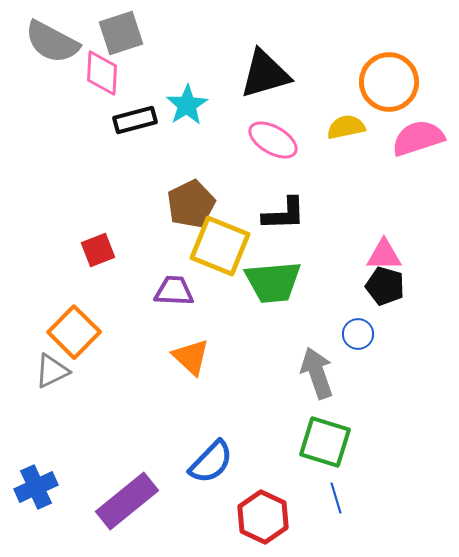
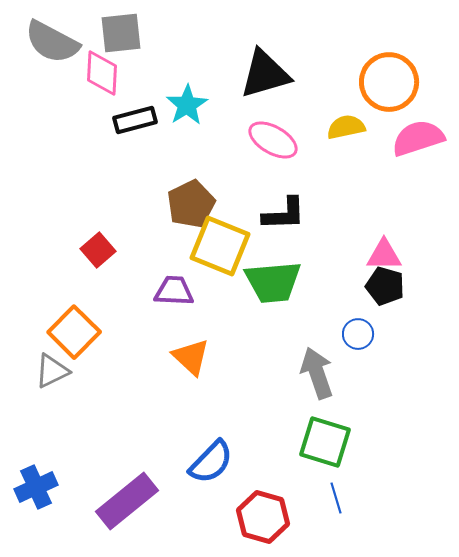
gray square: rotated 12 degrees clockwise
red square: rotated 20 degrees counterclockwise
red hexagon: rotated 9 degrees counterclockwise
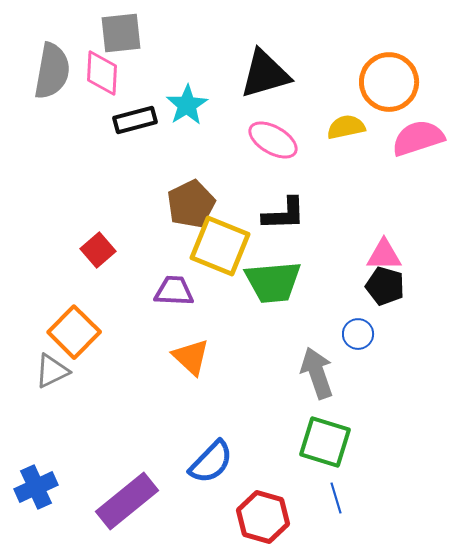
gray semicircle: moved 29 px down; rotated 108 degrees counterclockwise
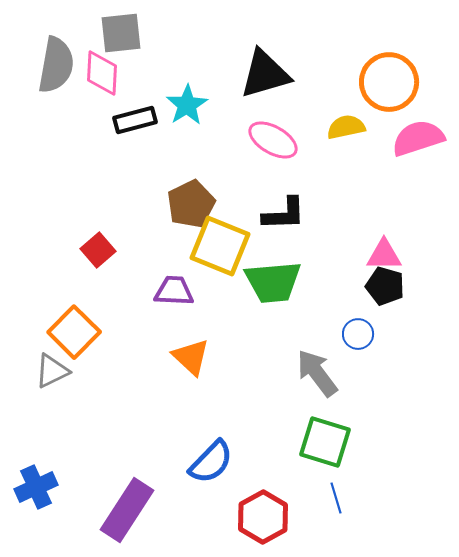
gray semicircle: moved 4 px right, 6 px up
gray arrow: rotated 18 degrees counterclockwise
purple rectangle: moved 9 px down; rotated 18 degrees counterclockwise
red hexagon: rotated 15 degrees clockwise
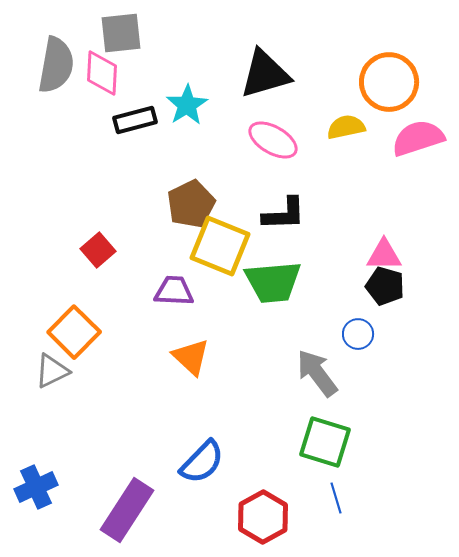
blue semicircle: moved 9 px left
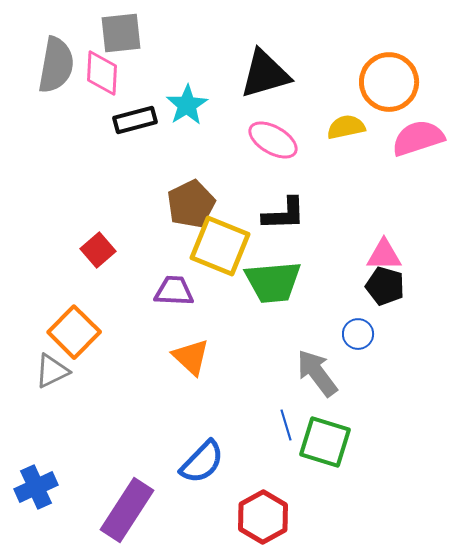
blue line: moved 50 px left, 73 px up
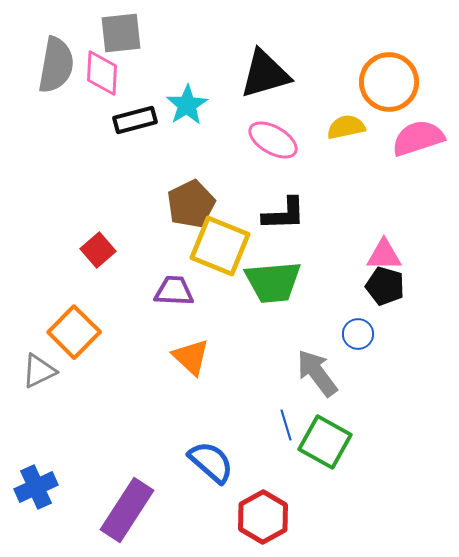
gray triangle: moved 13 px left
green square: rotated 12 degrees clockwise
blue semicircle: moved 9 px right; rotated 93 degrees counterclockwise
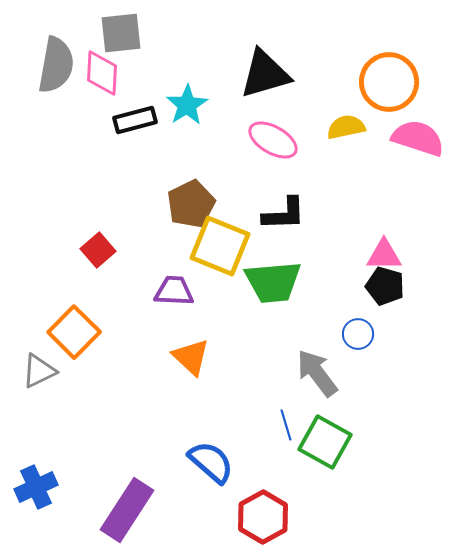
pink semicircle: rotated 36 degrees clockwise
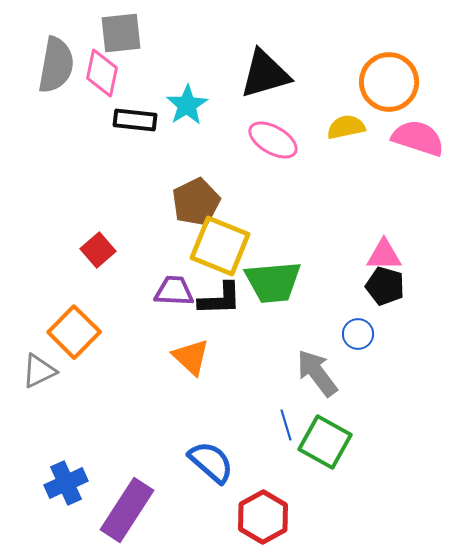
pink diamond: rotated 9 degrees clockwise
black rectangle: rotated 21 degrees clockwise
brown pentagon: moved 5 px right, 2 px up
black L-shape: moved 64 px left, 85 px down
blue cross: moved 30 px right, 4 px up
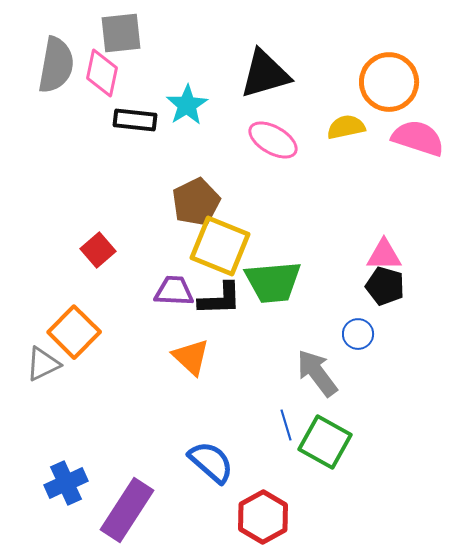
gray triangle: moved 4 px right, 7 px up
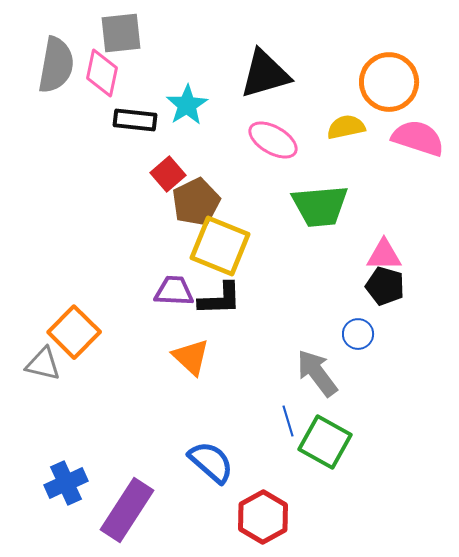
red square: moved 70 px right, 76 px up
green trapezoid: moved 47 px right, 76 px up
gray triangle: rotated 39 degrees clockwise
blue line: moved 2 px right, 4 px up
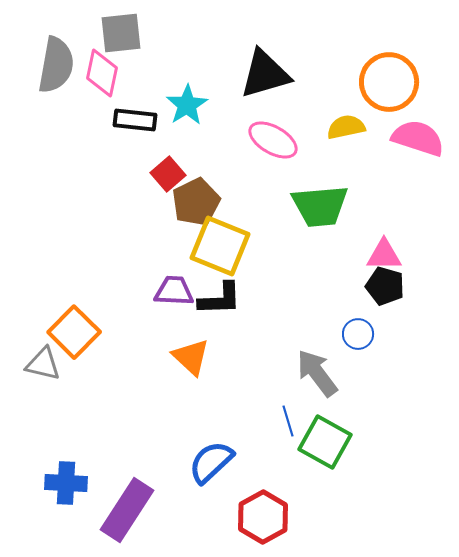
blue semicircle: rotated 84 degrees counterclockwise
blue cross: rotated 27 degrees clockwise
